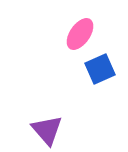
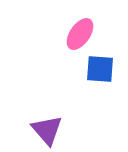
blue square: rotated 28 degrees clockwise
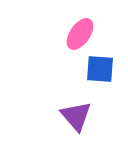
purple triangle: moved 29 px right, 14 px up
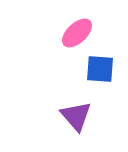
pink ellipse: moved 3 px left, 1 px up; rotated 12 degrees clockwise
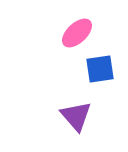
blue square: rotated 12 degrees counterclockwise
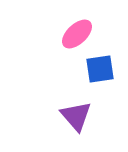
pink ellipse: moved 1 px down
